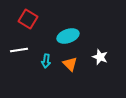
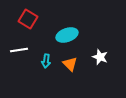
cyan ellipse: moved 1 px left, 1 px up
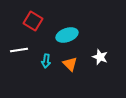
red square: moved 5 px right, 2 px down
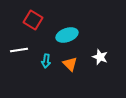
red square: moved 1 px up
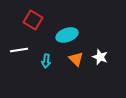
orange triangle: moved 6 px right, 5 px up
